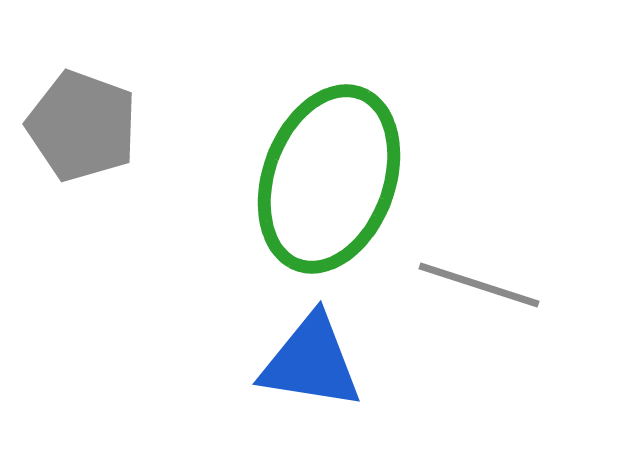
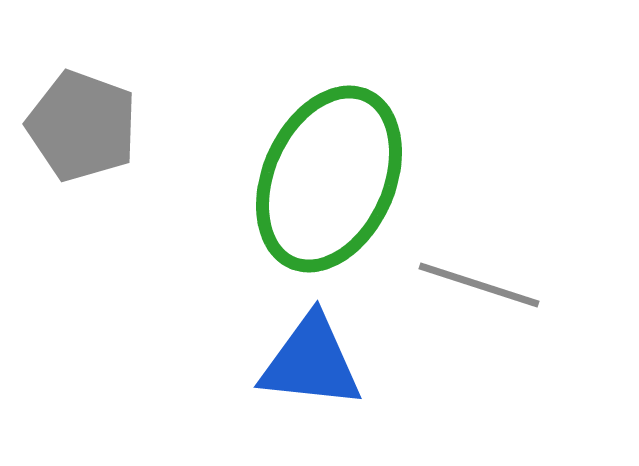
green ellipse: rotated 4 degrees clockwise
blue triangle: rotated 3 degrees counterclockwise
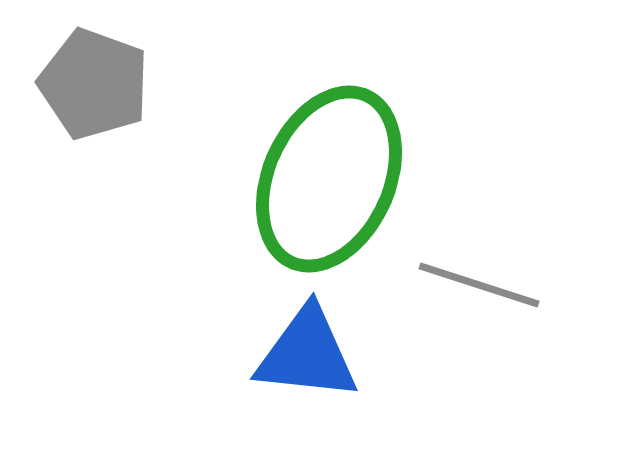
gray pentagon: moved 12 px right, 42 px up
blue triangle: moved 4 px left, 8 px up
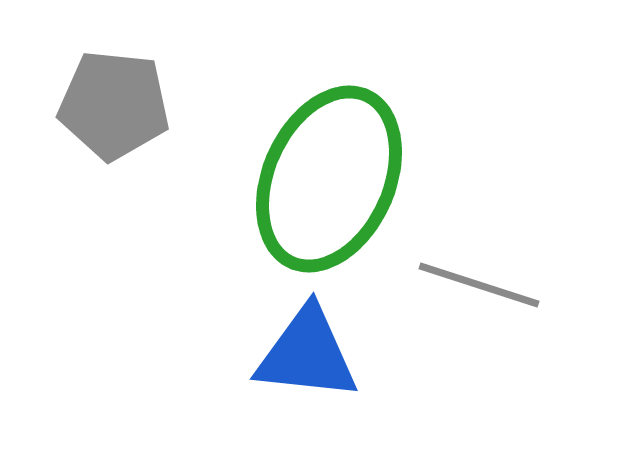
gray pentagon: moved 20 px right, 21 px down; rotated 14 degrees counterclockwise
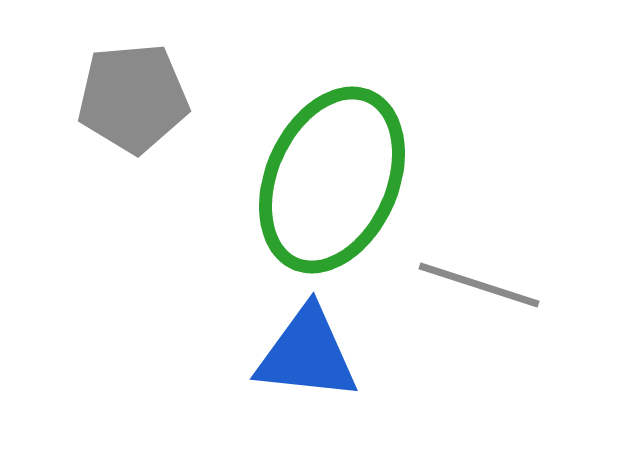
gray pentagon: moved 19 px right, 7 px up; rotated 11 degrees counterclockwise
green ellipse: moved 3 px right, 1 px down
